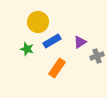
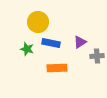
blue rectangle: moved 1 px left, 2 px down; rotated 42 degrees clockwise
gray cross: rotated 16 degrees clockwise
orange rectangle: rotated 54 degrees clockwise
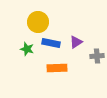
purple triangle: moved 4 px left
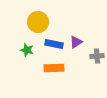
blue rectangle: moved 3 px right, 1 px down
green star: moved 1 px down
orange rectangle: moved 3 px left
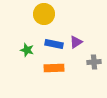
yellow circle: moved 6 px right, 8 px up
gray cross: moved 3 px left, 6 px down
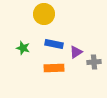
purple triangle: moved 10 px down
green star: moved 4 px left, 2 px up
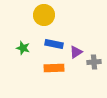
yellow circle: moved 1 px down
